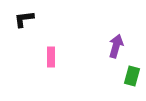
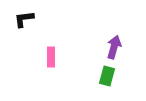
purple arrow: moved 2 px left, 1 px down
green rectangle: moved 25 px left
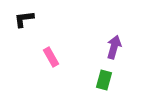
pink rectangle: rotated 30 degrees counterclockwise
green rectangle: moved 3 px left, 4 px down
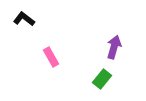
black L-shape: rotated 45 degrees clockwise
green rectangle: moved 2 px left, 1 px up; rotated 24 degrees clockwise
